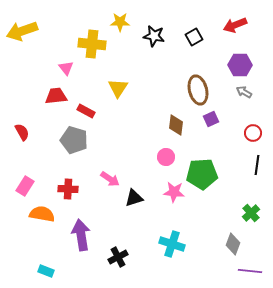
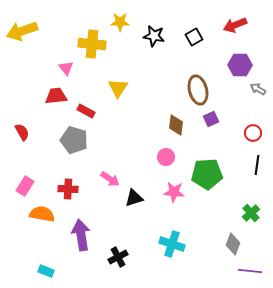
gray arrow: moved 14 px right, 3 px up
green pentagon: moved 5 px right
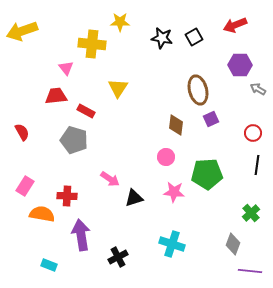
black star: moved 8 px right, 2 px down
red cross: moved 1 px left, 7 px down
cyan rectangle: moved 3 px right, 6 px up
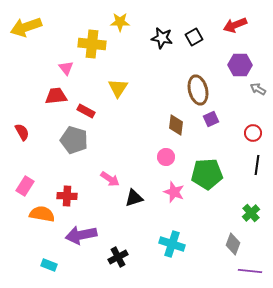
yellow arrow: moved 4 px right, 4 px up
pink star: rotated 15 degrees clockwise
purple arrow: rotated 92 degrees counterclockwise
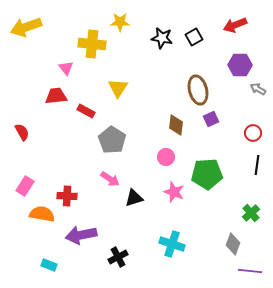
gray pentagon: moved 38 px right; rotated 16 degrees clockwise
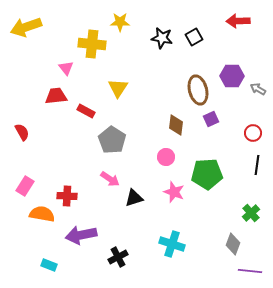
red arrow: moved 3 px right, 4 px up; rotated 20 degrees clockwise
purple hexagon: moved 8 px left, 11 px down
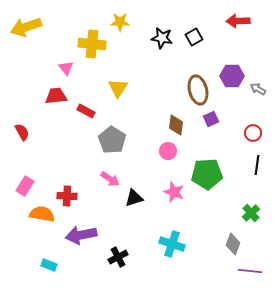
pink circle: moved 2 px right, 6 px up
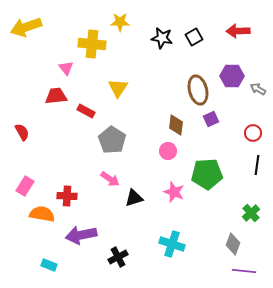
red arrow: moved 10 px down
purple line: moved 6 px left
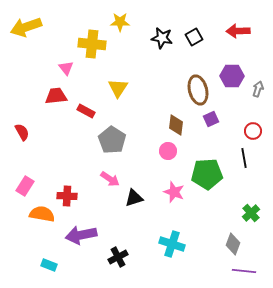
gray arrow: rotated 77 degrees clockwise
red circle: moved 2 px up
black line: moved 13 px left, 7 px up; rotated 18 degrees counterclockwise
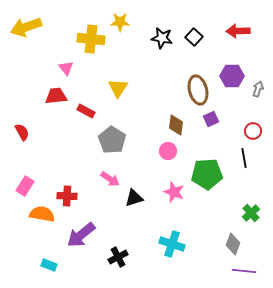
black square: rotated 18 degrees counterclockwise
yellow cross: moved 1 px left, 5 px up
purple arrow: rotated 28 degrees counterclockwise
